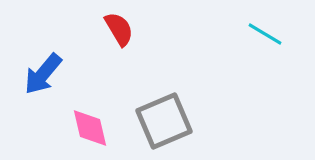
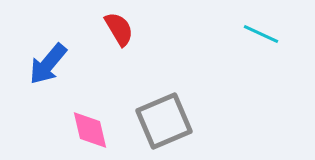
cyan line: moved 4 px left; rotated 6 degrees counterclockwise
blue arrow: moved 5 px right, 10 px up
pink diamond: moved 2 px down
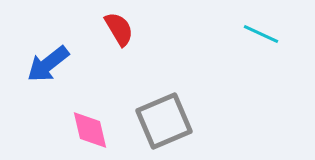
blue arrow: rotated 12 degrees clockwise
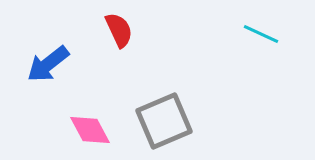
red semicircle: moved 1 px down; rotated 6 degrees clockwise
pink diamond: rotated 15 degrees counterclockwise
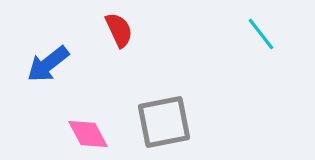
cyan line: rotated 27 degrees clockwise
gray square: moved 1 px down; rotated 12 degrees clockwise
pink diamond: moved 2 px left, 4 px down
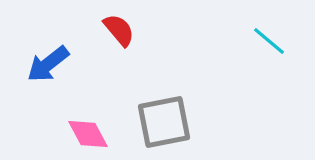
red semicircle: rotated 15 degrees counterclockwise
cyan line: moved 8 px right, 7 px down; rotated 12 degrees counterclockwise
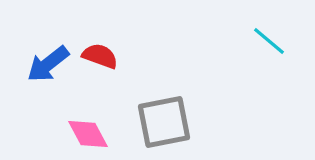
red semicircle: moved 19 px left, 26 px down; rotated 30 degrees counterclockwise
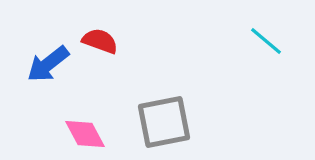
cyan line: moved 3 px left
red semicircle: moved 15 px up
pink diamond: moved 3 px left
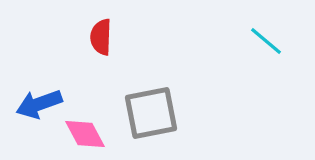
red semicircle: moved 1 px right, 4 px up; rotated 108 degrees counterclockwise
blue arrow: moved 9 px left, 40 px down; rotated 18 degrees clockwise
gray square: moved 13 px left, 9 px up
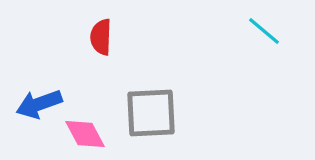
cyan line: moved 2 px left, 10 px up
gray square: rotated 8 degrees clockwise
